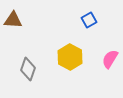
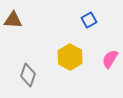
gray diamond: moved 6 px down
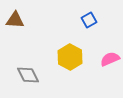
brown triangle: moved 2 px right
pink semicircle: rotated 36 degrees clockwise
gray diamond: rotated 45 degrees counterclockwise
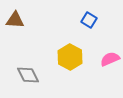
blue square: rotated 28 degrees counterclockwise
